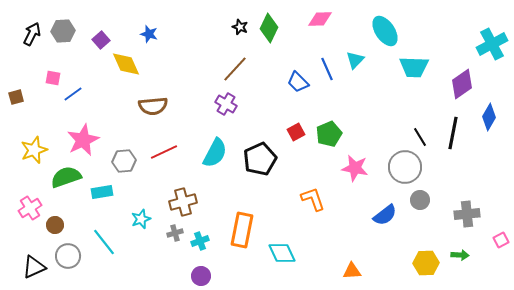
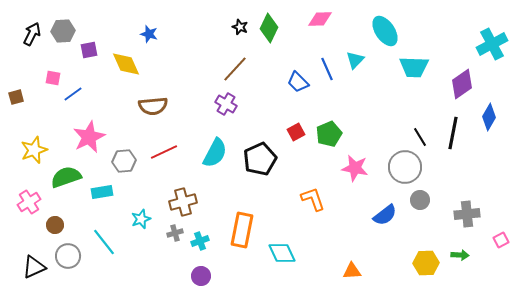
purple square at (101, 40): moved 12 px left, 10 px down; rotated 30 degrees clockwise
pink star at (83, 140): moved 6 px right, 3 px up
pink cross at (30, 208): moved 1 px left, 6 px up
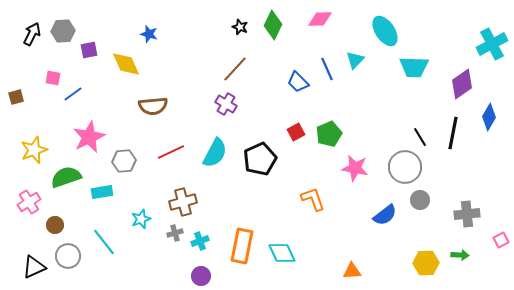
green diamond at (269, 28): moved 4 px right, 3 px up
red line at (164, 152): moved 7 px right
orange rectangle at (242, 230): moved 16 px down
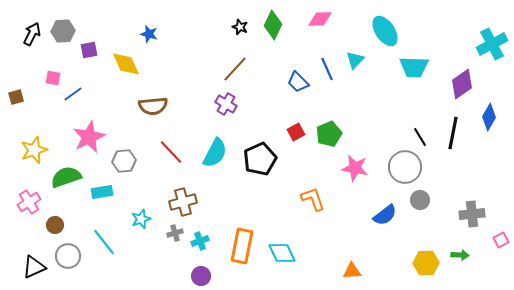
red line at (171, 152): rotated 72 degrees clockwise
gray cross at (467, 214): moved 5 px right
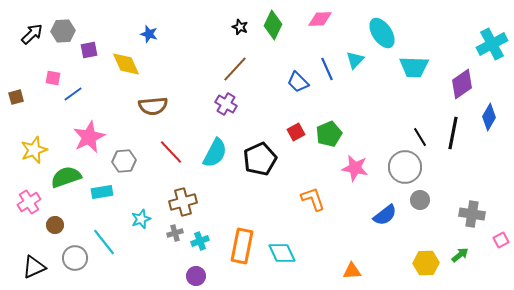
cyan ellipse at (385, 31): moved 3 px left, 2 px down
black arrow at (32, 34): rotated 20 degrees clockwise
gray cross at (472, 214): rotated 15 degrees clockwise
green arrow at (460, 255): rotated 42 degrees counterclockwise
gray circle at (68, 256): moved 7 px right, 2 px down
purple circle at (201, 276): moved 5 px left
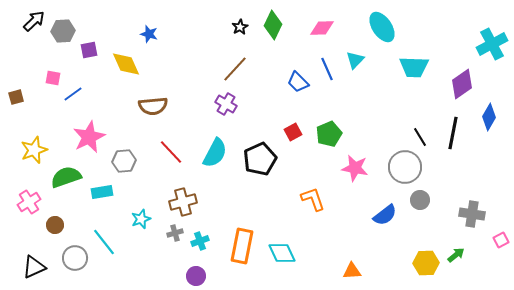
pink diamond at (320, 19): moved 2 px right, 9 px down
black star at (240, 27): rotated 21 degrees clockwise
cyan ellipse at (382, 33): moved 6 px up
black arrow at (32, 34): moved 2 px right, 13 px up
red square at (296, 132): moved 3 px left
green arrow at (460, 255): moved 4 px left
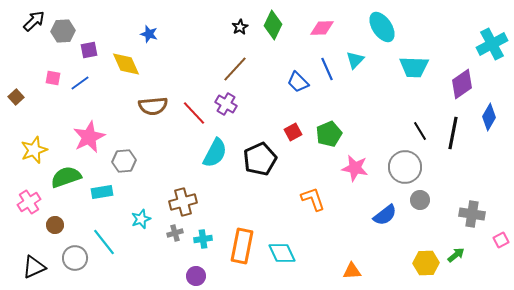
blue line at (73, 94): moved 7 px right, 11 px up
brown square at (16, 97): rotated 28 degrees counterclockwise
black line at (420, 137): moved 6 px up
red line at (171, 152): moved 23 px right, 39 px up
cyan cross at (200, 241): moved 3 px right, 2 px up; rotated 12 degrees clockwise
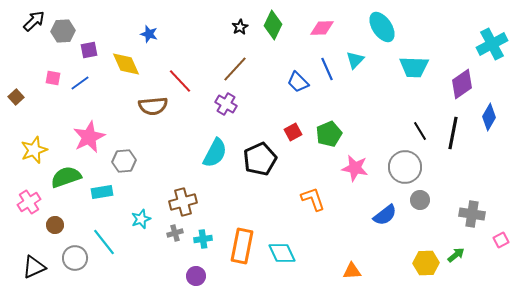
red line at (194, 113): moved 14 px left, 32 px up
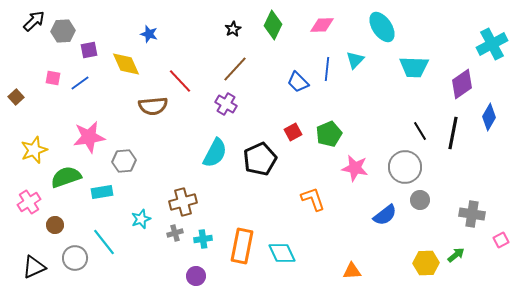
black star at (240, 27): moved 7 px left, 2 px down
pink diamond at (322, 28): moved 3 px up
blue line at (327, 69): rotated 30 degrees clockwise
pink star at (89, 137): rotated 16 degrees clockwise
